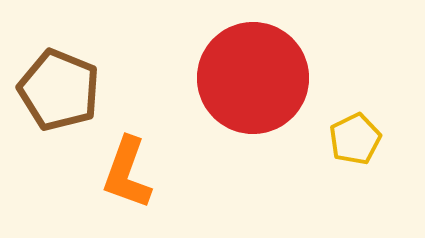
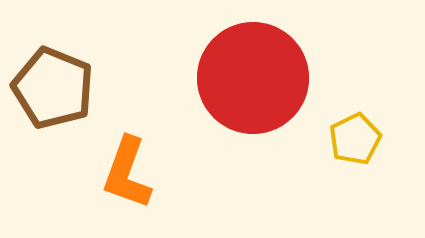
brown pentagon: moved 6 px left, 2 px up
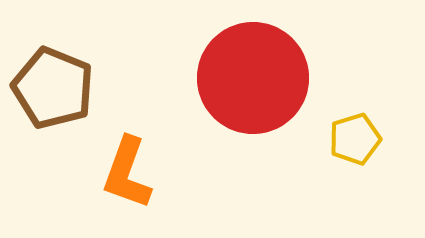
yellow pentagon: rotated 9 degrees clockwise
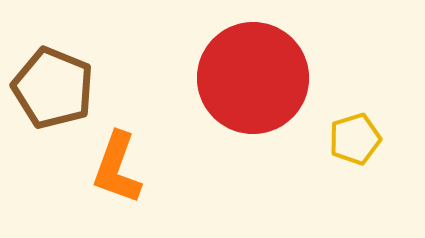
orange L-shape: moved 10 px left, 5 px up
